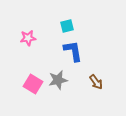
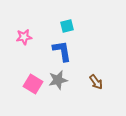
pink star: moved 4 px left, 1 px up
blue L-shape: moved 11 px left
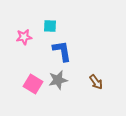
cyan square: moved 17 px left; rotated 16 degrees clockwise
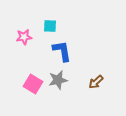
brown arrow: rotated 84 degrees clockwise
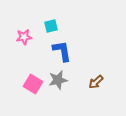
cyan square: moved 1 px right; rotated 16 degrees counterclockwise
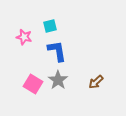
cyan square: moved 1 px left
pink star: rotated 21 degrees clockwise
blue L-shape: moved 5 px left
gray star: rotated 24 degrees counterclockwise
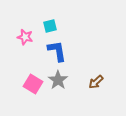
pink star: moved 1 px right
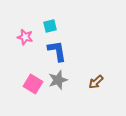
gray star: rotated 18 degrees clockwise
